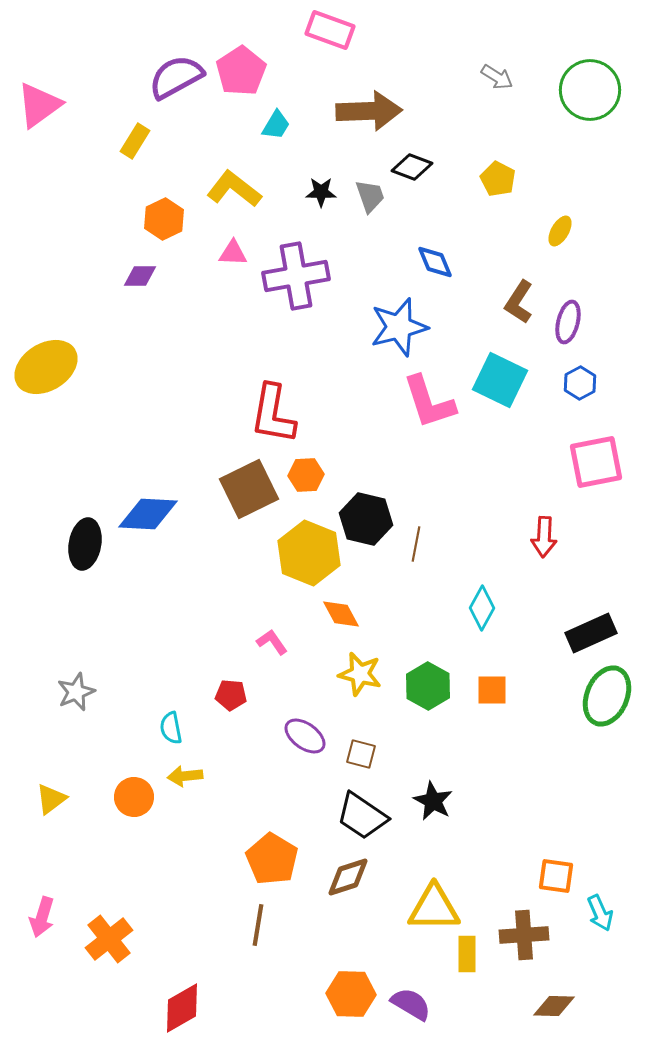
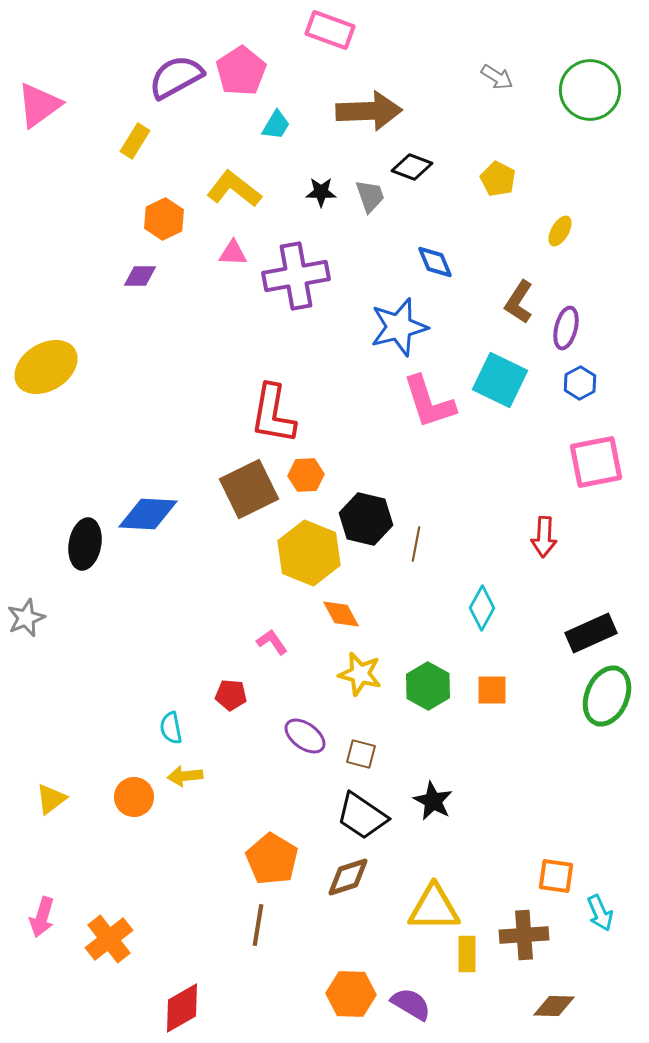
purple ellipse at (568, 322): moved 2 px left, 6 px down
gray star at (76, 692): moved 50 px left, 74 px up
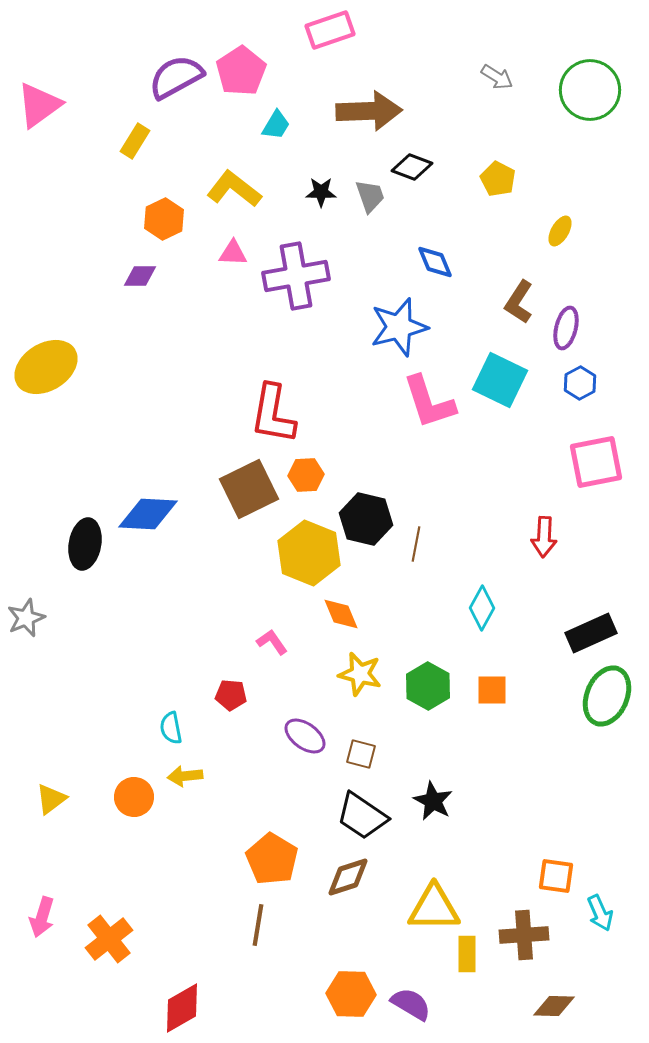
pink rectangle at (330, 30): rotated 39 degrees counterclockwise
orange diamond at (341, 614): rotated 6 degrees clockwise
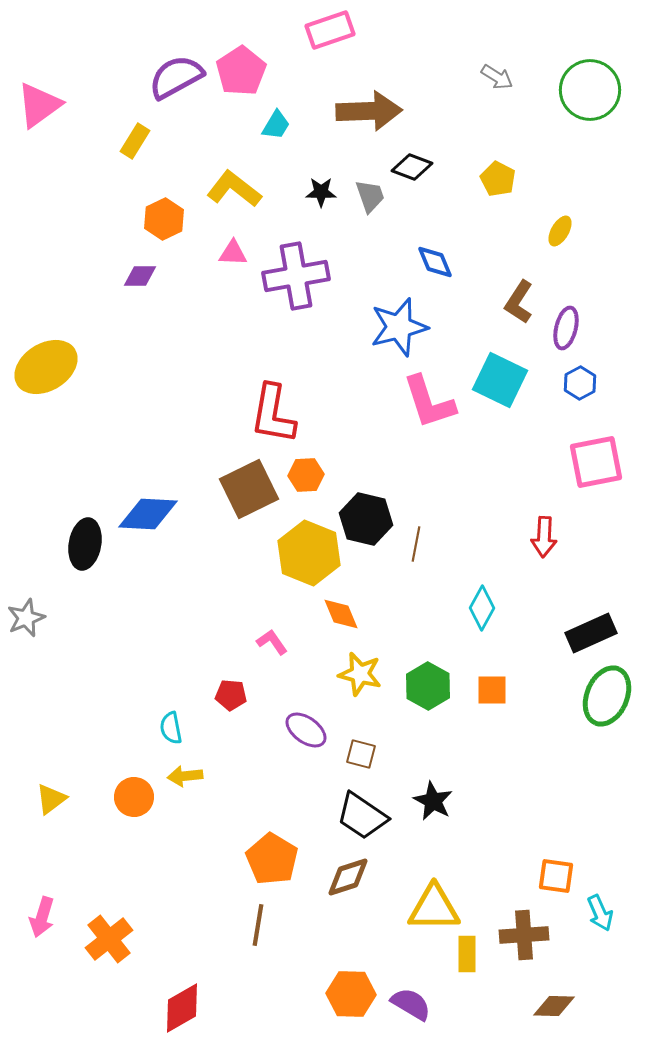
purple ellipse at (305, 736): moved 1 px right, 6 px up
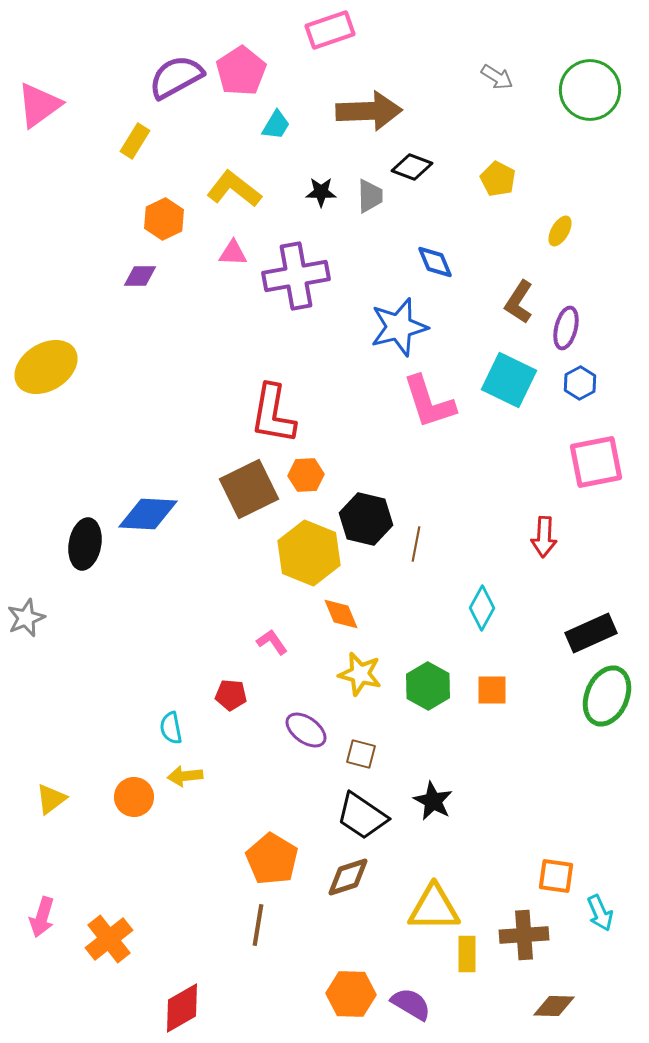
gray trapezoid at (370, 196): rotated 18 degrees clockwise
cyan square at (500, 380): moved 9 px right
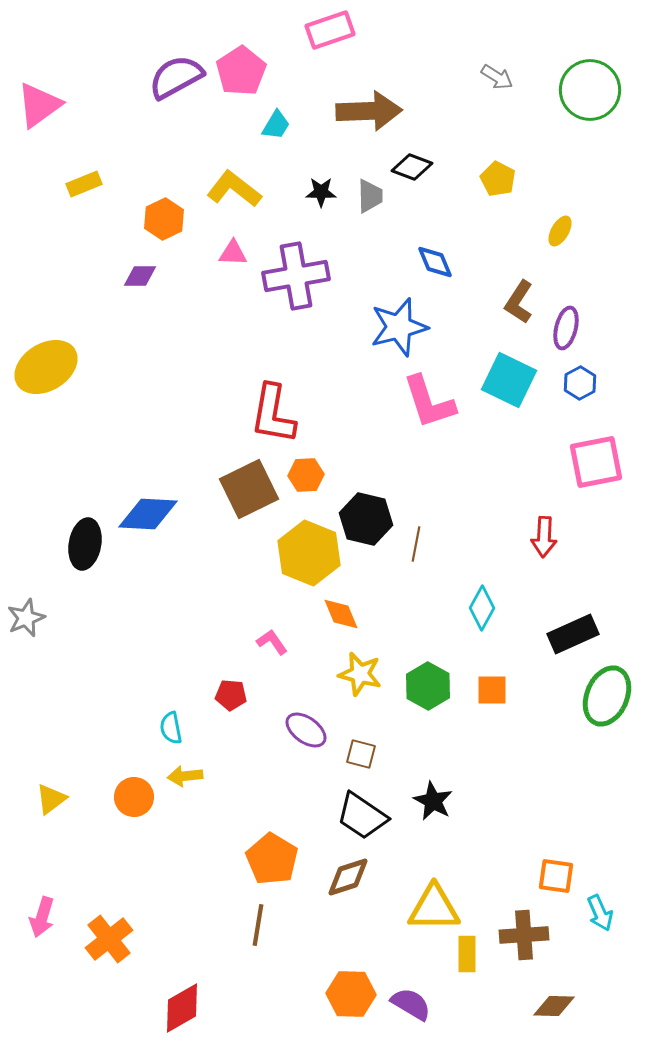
yellow rectangle at (135, 141): moved 51 px left, 43 px down; rotated 36 degrees clockwise
black rectangle at (591, 633): moved 18 px left, 1 px down
